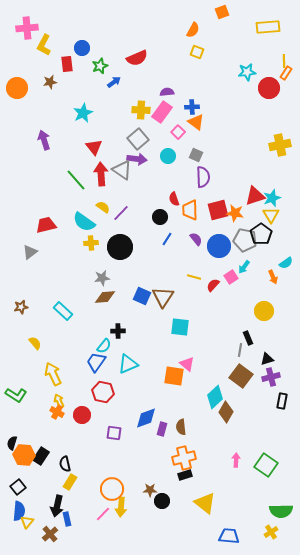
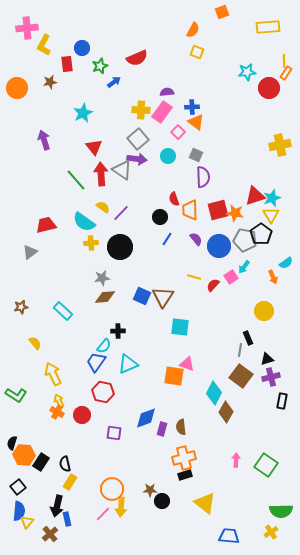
pink triangle at (187, 364): rotated 21 degrees counterclockwise
cyan diamond at (215, 397): moved 1 px left, 4 px up; rotated 20 degrees counterclockwise
black rectangle at (41, 456): moved 6 px down
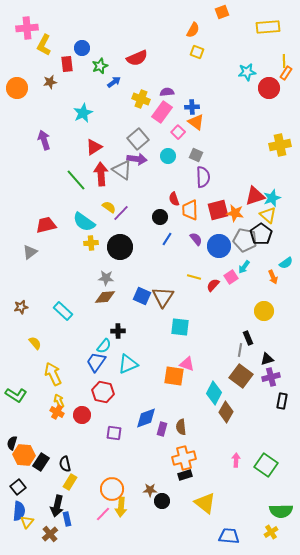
yellow cross at (141, 110): moved 11 px up; rotated 18 degrees clockwise
red triangle at (94, 147): rotated 36 degrees clockwise
yellow semicircle at (103, 207): moved 6 px right
yellow triangle at (271, 215): moved 3 px left; rotated 18 degrees counterclockwise
gray star at (102, 278): moved 4 px right; rotated 14 degrees clockwise
